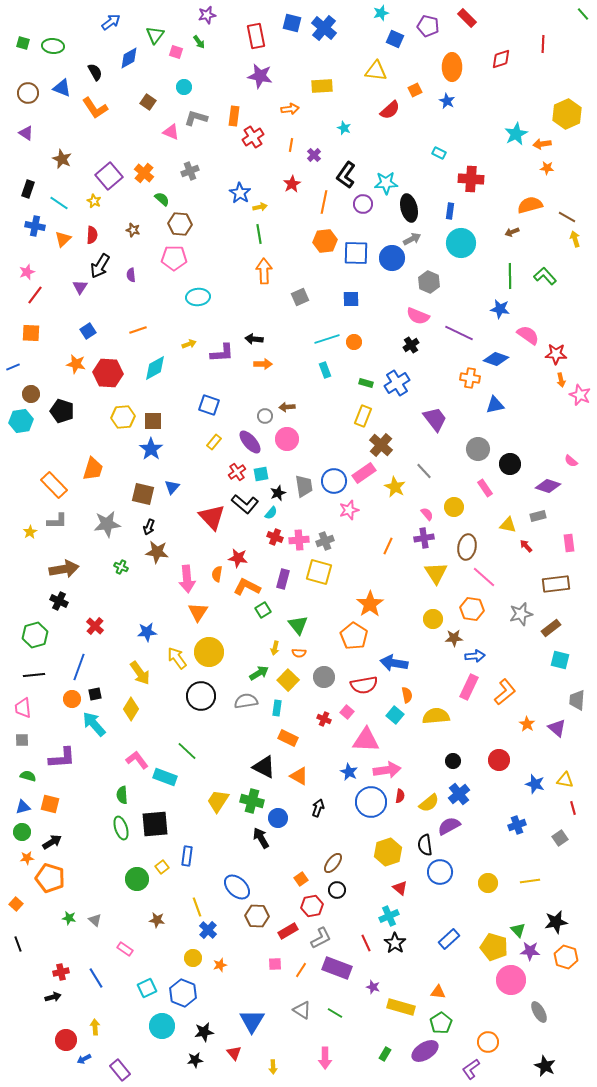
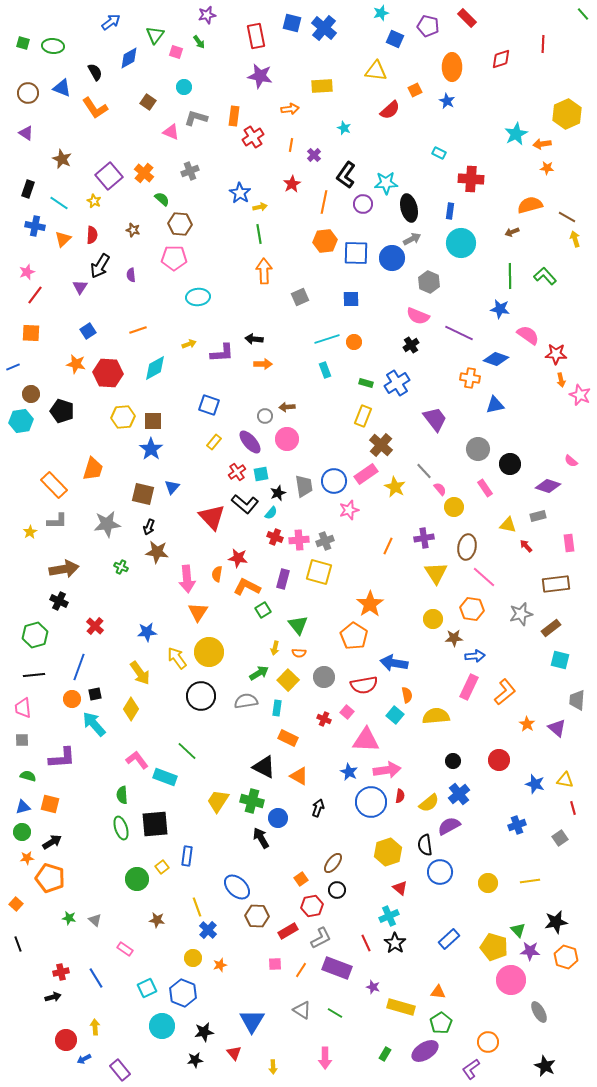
pink rectangle at (364, 473): moved 2 px right, 1 px down
pink semicircle at (427, 514): moved 13 px right, 25 px up
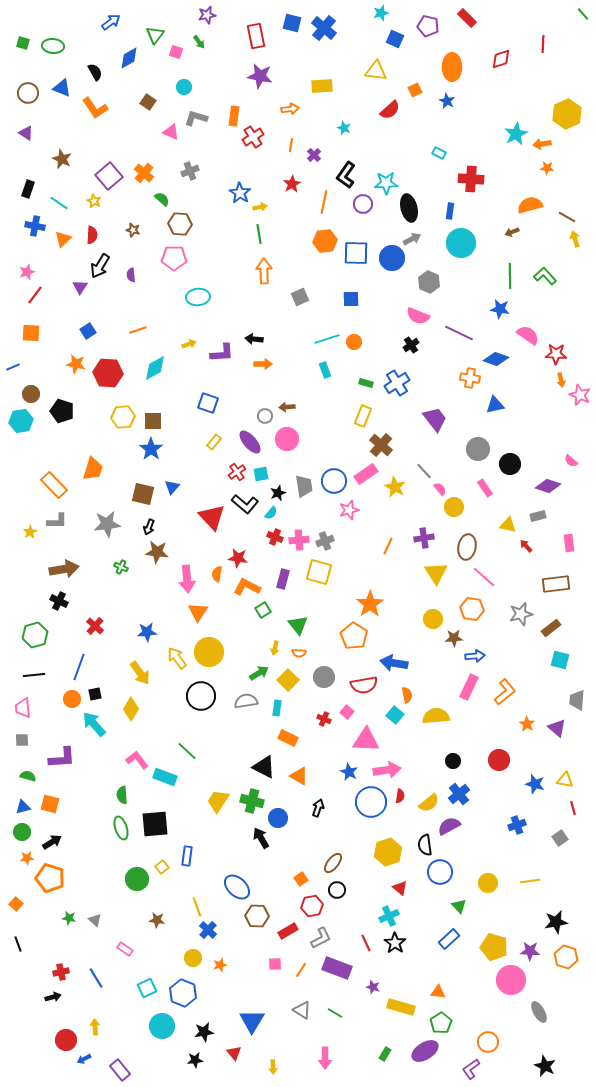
blue square at (209, 405): moved 1 px left, 2 px up
green triangle at (518, 930): moved 59 px left, 24 px up
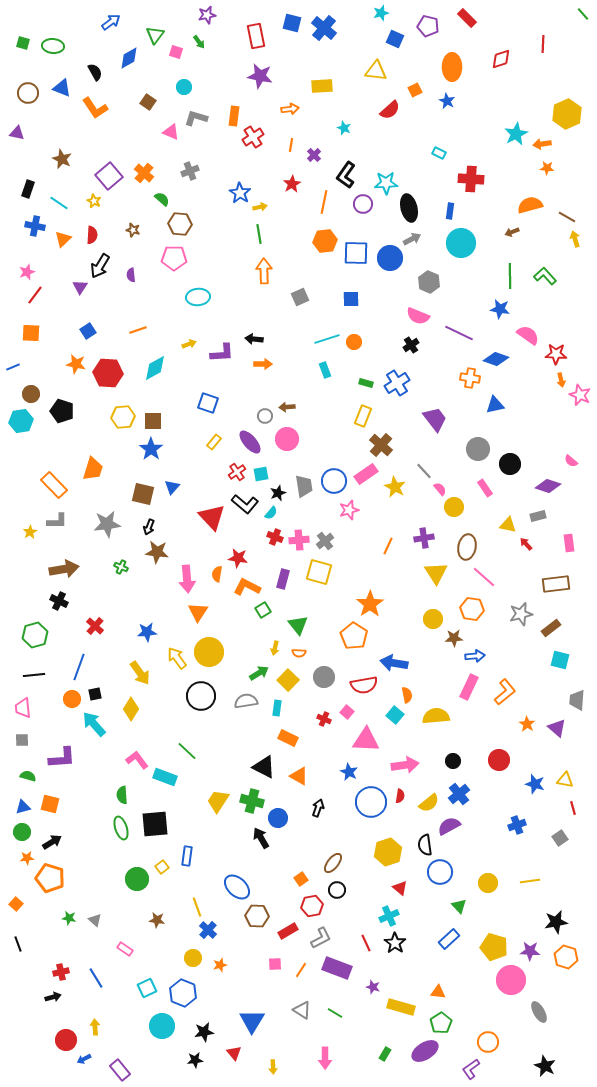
purple triangle at (26, 133): moved 9 px left; rotated 21 degrees counterclockwise
blue circle at (392, 258): moved 2 px left
gray cross at (325, 541): rotated 18 degrees counterclockwise
red arrow at (526, 546): moved 2 px up
pink arrow at (387, 770): moved 18 px right, 5 px up
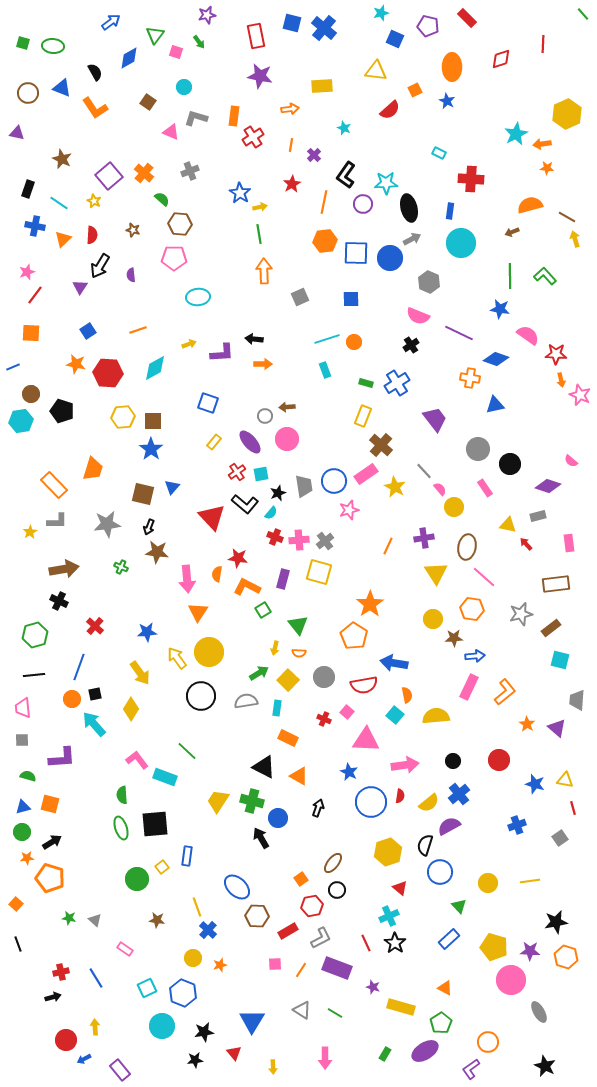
black semicircle at (425, 845): rotated 25 degrees clockwise
orange triangle at (438, 992): moved 7 px right, 4 px up; rotated 21 degrees clockwise
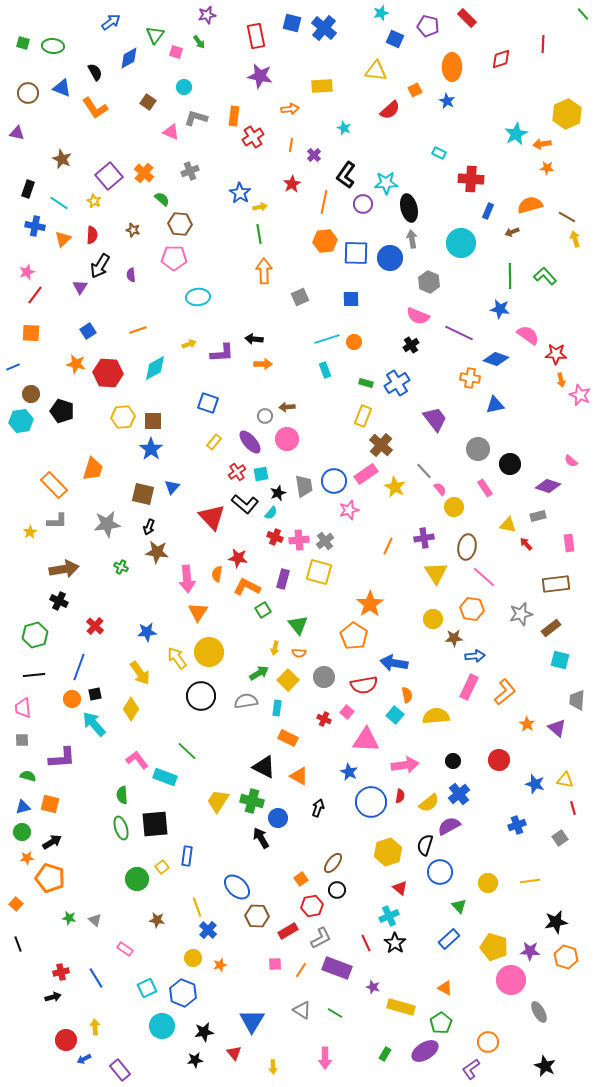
blue rectangle at (450, 211): moved 38 px right; rotated 14 degrees clockwise
gray arrow at (412, 239): rotated 72 degrees counterclockwise
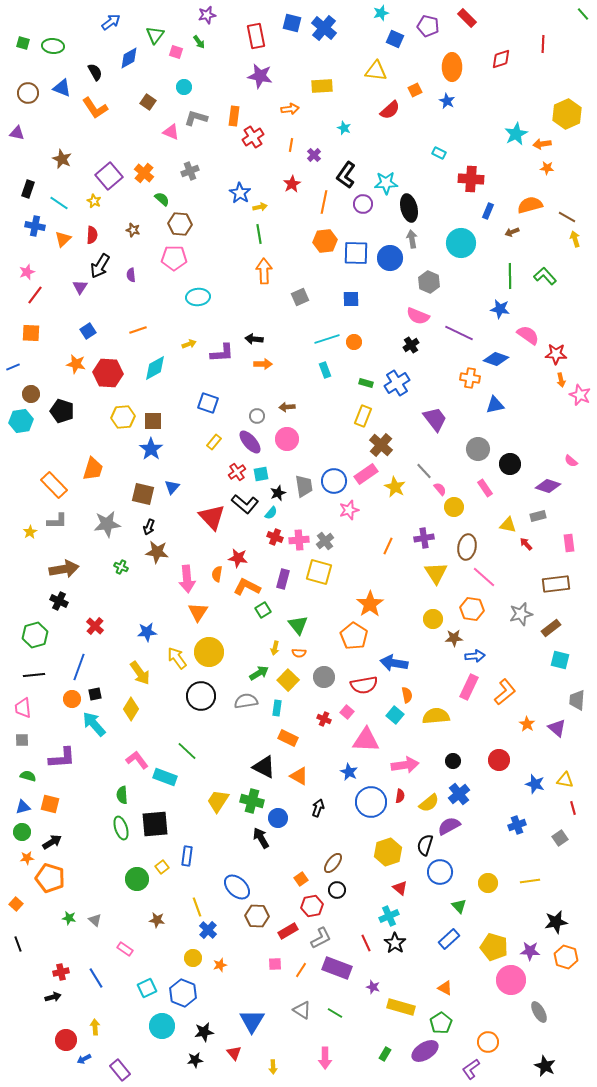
gray circle at (265, 416): moved 8 px left
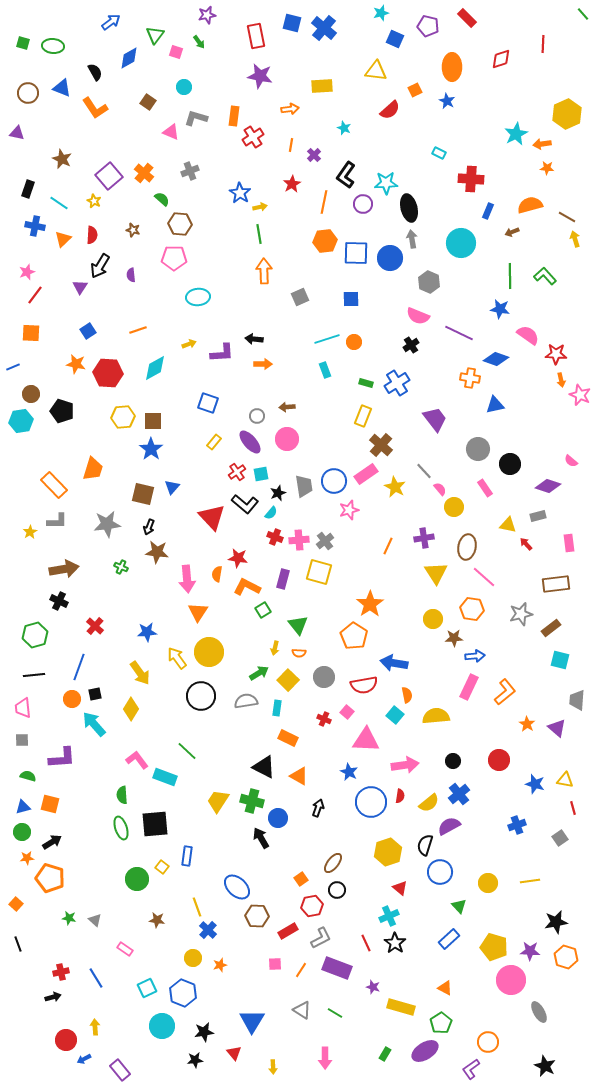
yellow square at (162, 867): rotated 16 degrees counterclockwise
